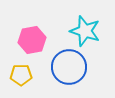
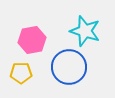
yellow pentagon: moved 2 px up
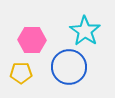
cyan star: rotated 16 degrees clockwise
pink hexagon: rotated 12 degrees clockwise
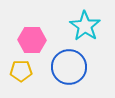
cyan star: moved 5 px up
yellow pentagon: moved 2 px up
